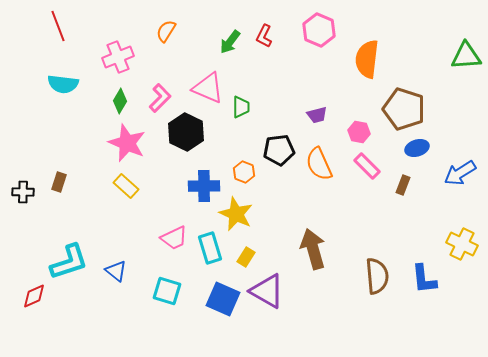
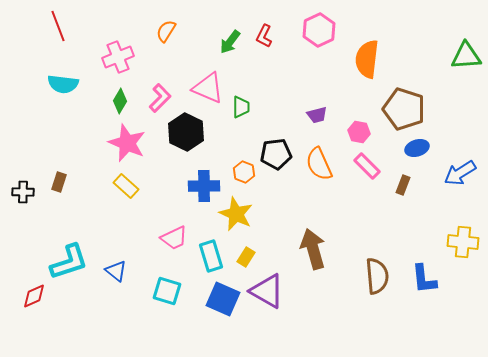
pink hexagon at (319, 30): rotated 12 degrees clockwise
black pentagon at (279, 150): moved 3 px left, 4 px down
yellow cross at (462, 244): moved 1 px right, 2 px up; rotated 20 degrees counterclockwise
cyan rectangle at (210, 248): moved 1 px right, 8 px down
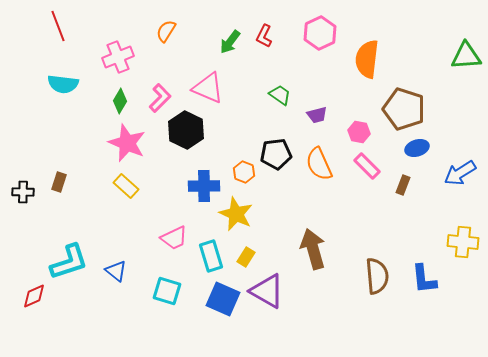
pink hexagon at (319, 30): moved 1 px right, 3 px down
green trapezoid at (241, 107): moved 39 px right, 12 px up; rotated 55 degrees counterclockwise
black hexagon at (186, 132): moved 2 px up
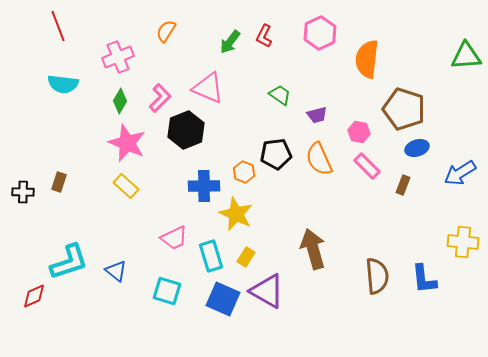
black hexagon at (186, 130): rotated 12 degrees clockwise
orange semicircle at (319, 164): moved 5 px up
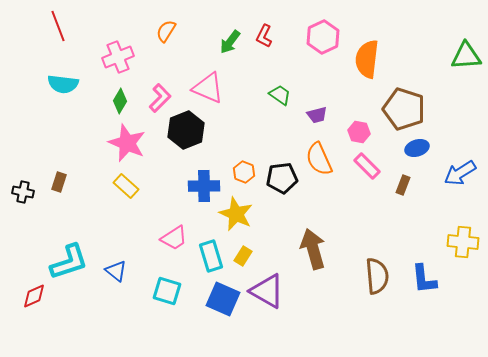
pink hexagon at (320, 33): moved 3 px right, 4 px down
black pentagon at (276, 154): moved 6 px right, 24 px down
black cross at (23, 192): rotated 10 degrees clockwise
pink trapezoid at (174, 238): rotated 8 degrees counterclockwise
yellow rectangle at (246, 257): moved 3 px left, 1 px up
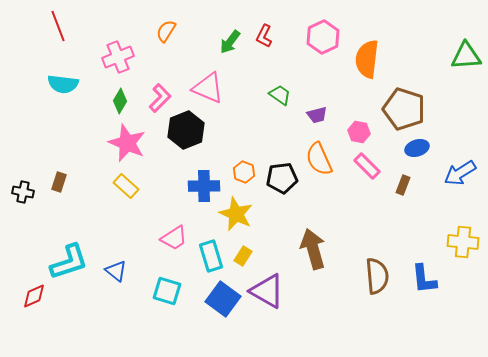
blue square at (223, 299): rotated 12 degrees clockwise
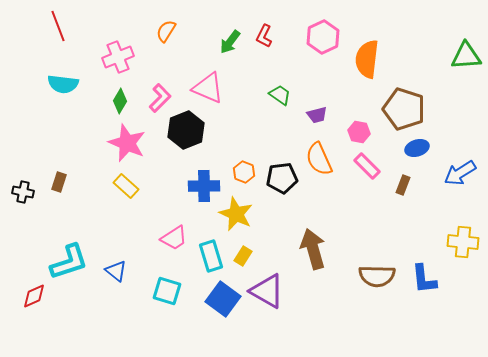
brown semicircle at (377, 276): rotated 96 degrees clockwise
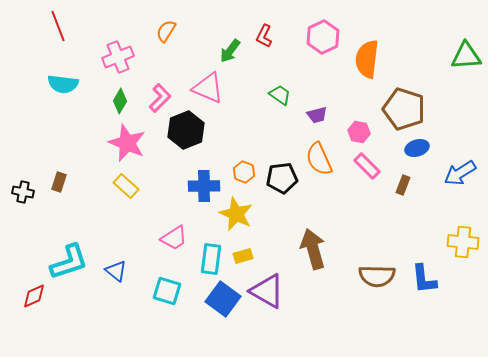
green arrow at (230, 42): moved 9 px down
cyan rectangle at (211, 256): moved 3 px down; rotated 24 degrees clockwise
yellow rectangle at (243, 256): rotated 42 degrees clockwise
